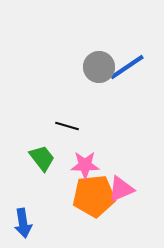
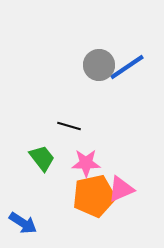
gray circle: moved 2 px up
black line: moved 2 px right
pink star: moved 1 px right, 2 px up
orange pentagon: rotated 6 degrees counterclockwise
blue arrow: rotated 48 degrees counterclockwise
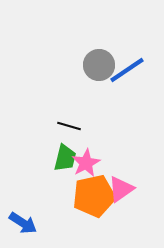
blue line: moved 3 px down
green trapezoid: moved 23 px right; rotated 52 degrees clockwise
pink star: rotated 28 degrees counterclockwise
pink triangle: rotated 12 degrees counterclockwise
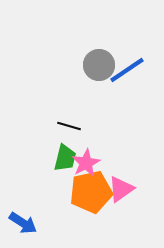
orange pentagon: moved 3 px left, 4 px up
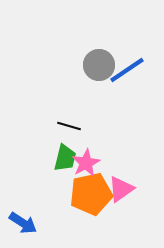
orange pentagon: moved 2 px down
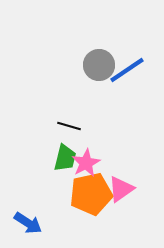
blue arrow: moved 5 px right
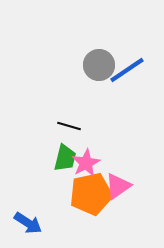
pink triangle: moved 3 px left, 3 px up
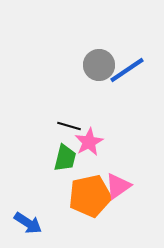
pink star: moved 3 px right, 21 px up
orange pentagon: moved 1 px left, 2 px down
